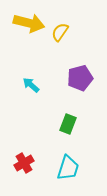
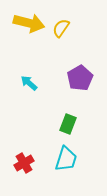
yellow semicircle: moved 1 px right, 4 px up
purple pentagon: rotated 15 degrees counterclockwise
cyan arrow: moved 2 px left, 2 px up
cyan trapezoid: moved 2 px left, 9 px up
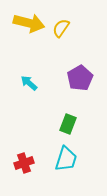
red cross: rotated 12 degrees clockwise
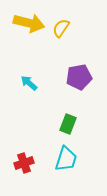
purple pentagon: moved 1 px left, 1 px up; rotated 20 degrees clockwise
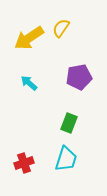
yellow arrow: moved 15 px down; rotated 132 degrees clockwise
green rectangle: moved 1 px right, 1 px up
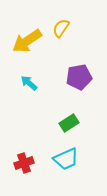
yellow arrow: moved 2 px left, 3 px down
green rectangle: rotated 36 degrees clockwise
cyan trapezoid: rotated 48 degrees clockwise
